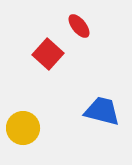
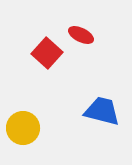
red ellipse: moved 2 px right, 9 px down; rotated 25 degrees counterclockwise
red square: moved 1 px left, 1 px up
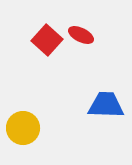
red square: moved 13 px up
blue trapezoid: moved 4 px right, 6 px up; rotated 12 degrees counterclockwise
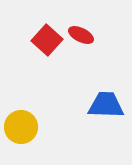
yellow circle: moved 2 px left, 1 px up
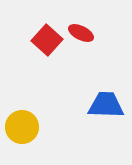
red ellipse: moved 2 px up
yellow circle: moved 1 px right
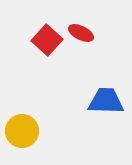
blue trapezoid: moved 4 px up
yellow circle: moved 4 px down
